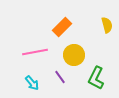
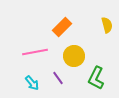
yellow circle: moved 1 px down
purple line: moved 2 px left, 1 px down
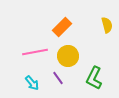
yellow circle: moved 6 px left
green L-shape: moved 2 px left
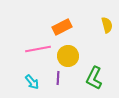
orange rectangle: rotated 18 degrees clockwise
pink line: moved 3 px right, 3 px up
purple line: rotated 40 degrees clockwise
cyan arrow: moved 1 px up
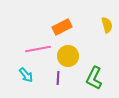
cyan arrow: moved 6 px left, 7 px up
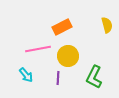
green L-shape: moved 1 px up
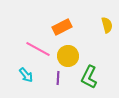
pink line: rotated 40 degrees clockwise
green L-shape: moved 5 px left
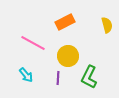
orange rectangle: moved 3 px right, 5 px up
pink line: moved 5 px left, 6 px up
